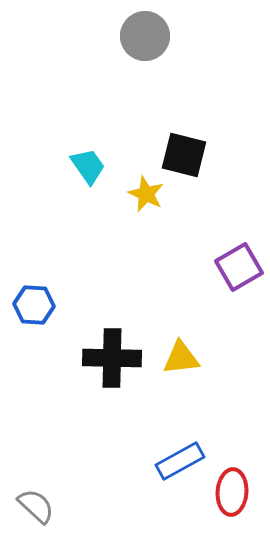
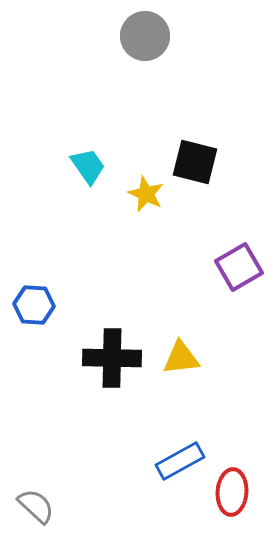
black square: moved 11 px right, 7 px down
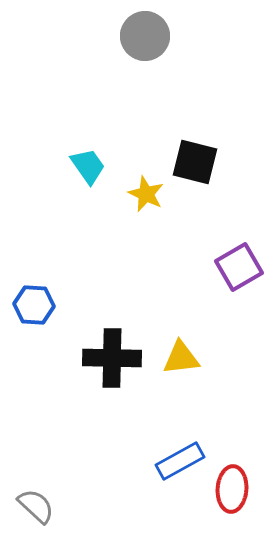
red ellipse: moved 3 px up
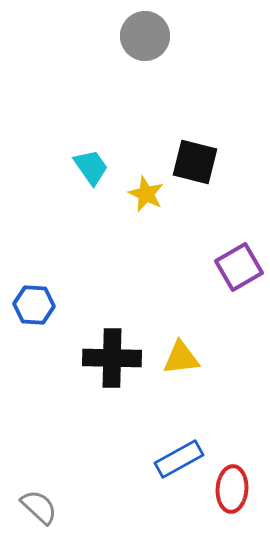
cyan trapezoid: moved 3 px right, 1 px down
blue rectangle: moved 1 px left, 2 px up
gray semicircle: moved 3 px right, 1 px down
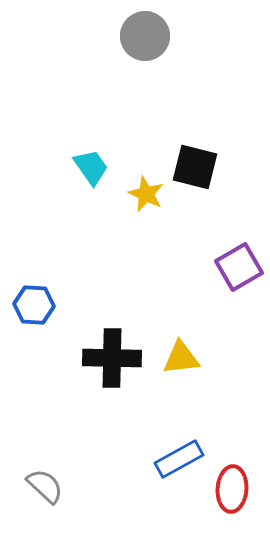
black square: moved 5 px down
gray semicircle: moved 6 px right, 21 px up
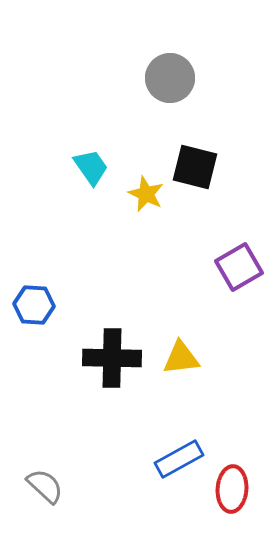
gray circle: moved 25 px right, 42 px down
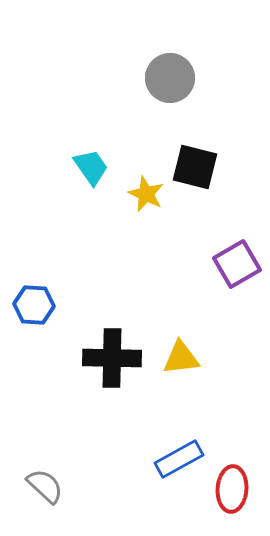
purple square: moved 2 px left, 3 px up
